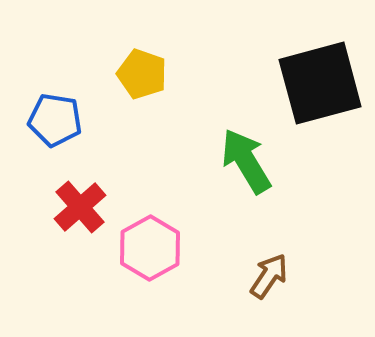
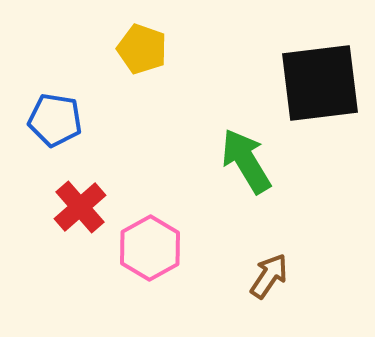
yellow pentagon: moved 25 px up
black square: rotated 8 degrees clockwise
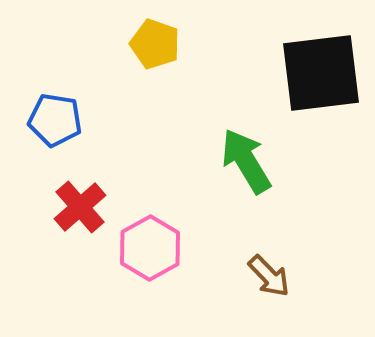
yellow pentagon: moved 13 px right, 5 px up
black square: moved 1 px right, 10 px up
brown arrow: rotated 102 degrees clockwise
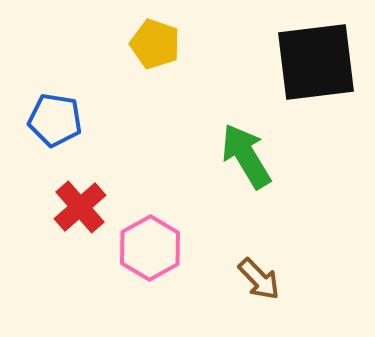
black square: moved 5 px left, 11 px up
green arrow: moved 5 px up
brown arrow: moved 10 px left, 3 px down
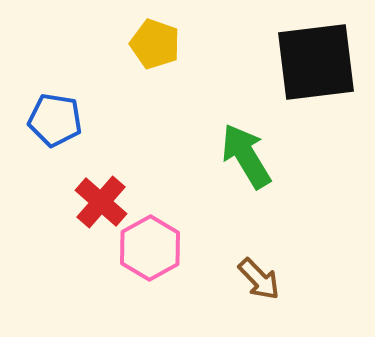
red cross: moved 21 px right, 5 px up; rotated 8 degrees counterclockwise
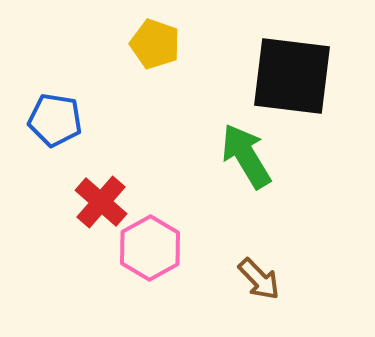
black square: moved 24 px left, 14 px down; rotated 14 degrees clockwise
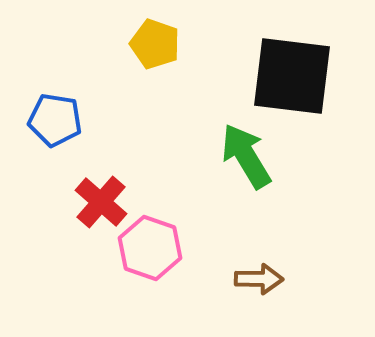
pink hexagon: rotated 12 degrees counterclockwise
brown arrow: rotated 45 degrees counterclockwise
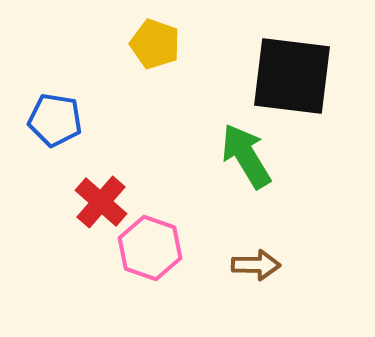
brown arrow: moved 3 px left, 14 px up
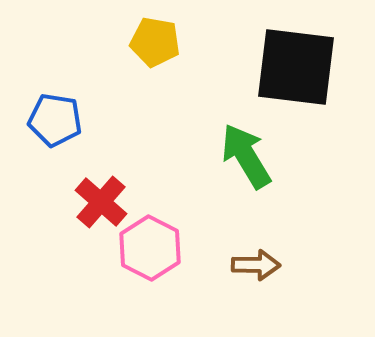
yellow pentagon: moved 2 px up; rotated 9 degrees counterclockwise
black square: moved 4 px right, 9 px up
pink hexagon: rotated 8 degrees clockwise
